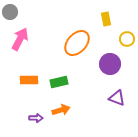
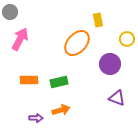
yellow rectangle: moved 8 px left, 1 px down
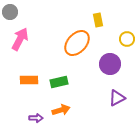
purple triangle: rotated 48 degrees counterclockwise
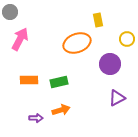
orange ellipse: rotated 28 degrees clockwise
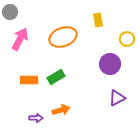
orange ellipse: moved 14 px left, 6 px up
green rectangle: moved 3 px left, 5 px up; rotated 18 degrees counterclockwise
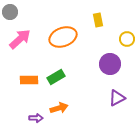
pink arrow: rotated 20 degrees clockwise
orange arrow: moved 2 px left, 2 px up
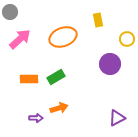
orange rectangle: moved 1 px up
purple triangle: moved 20 px down
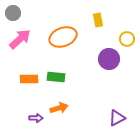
gray circle: moved 3 px right, 1 px down
purple circle: moved 1 px left, 5 px up
green rectangle: rotated 36 degrees clockwise
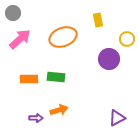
orange arrow: moved 2 px down
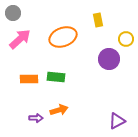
yellow circle: moved 1 px left
purple triangle: moved 3 px down
